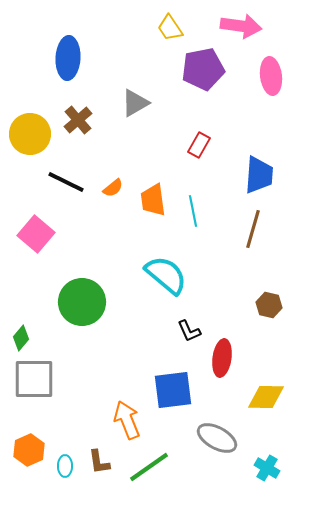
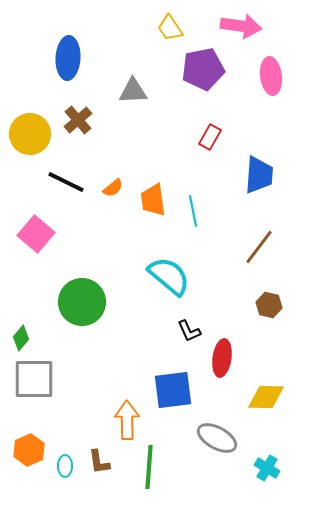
gray triangle: moved 2 px left, 12 px up; rotated 28 degrees clockwise
red rectangle: moved 11 px right, 8 px up
brown line: moved 6 px right, 18 px down; rotated 21 degrees clockwise
cyan semicircle: moved 3 px right, 1 px down
orange arrow: rotated 21 degrees clockwise
green line: rotated 51 degrees counterclockwise
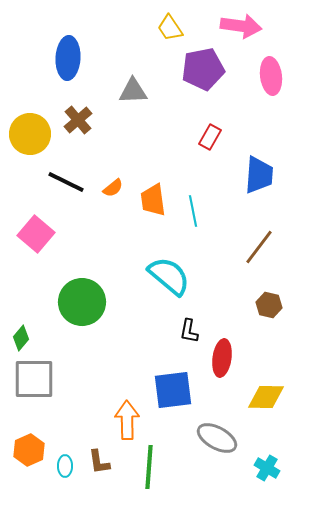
black L-shape: rotated 35 degrees clockwise
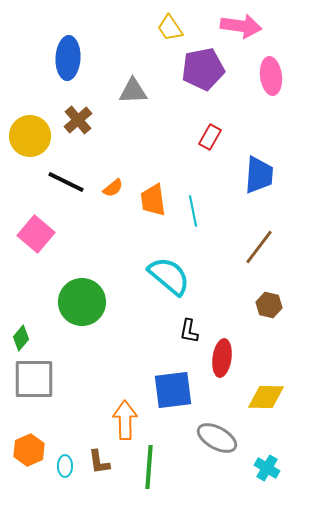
yellow circle: moved 2 px down
orange arrow: moved 2 px left
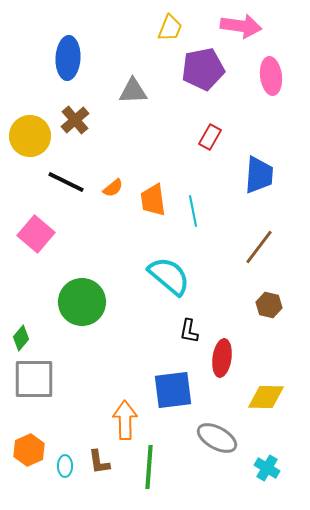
yellow trapezoid: rotated 124 degrees counterclockwise
brown cross: moved 3 px left
